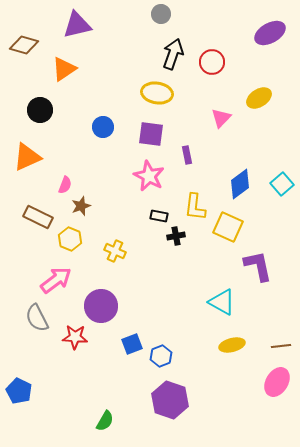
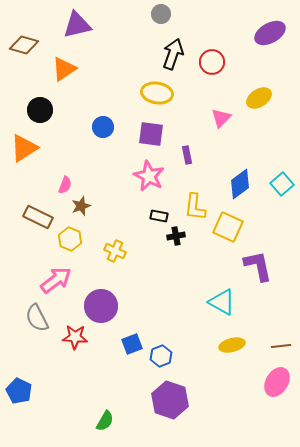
orange triangle at (27, 157): moved 3 px left, 9 px up; rotated 8 degrees counterclockwise
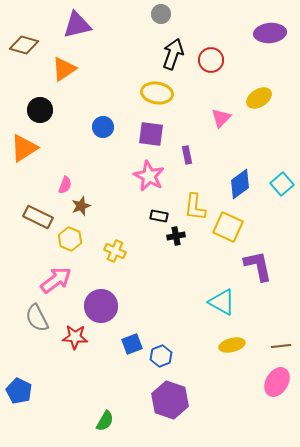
purple ellipse at (270, 33): rotated 24 degrees clockwise
red circle at (212, 62): moved 1 px left, 2 px up
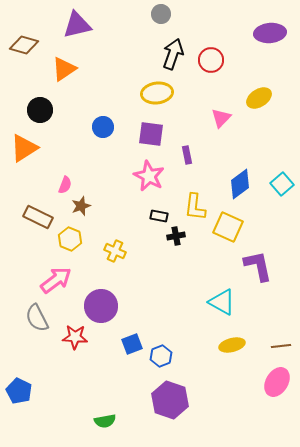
yellow ellipse at (157, 93): rotated 16 degrees counterclockwise
green semicircle at (105, 421): rotated 50 degrees clockwise
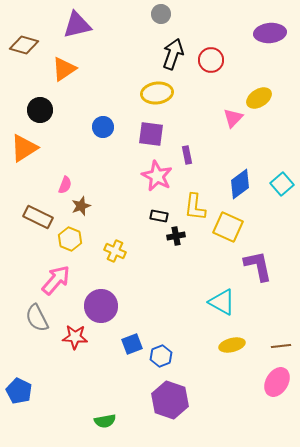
pink triangle at (221, 118): moved 12 px right
pink star at (149, 176): moved 8 px right
pink arrow at (56, 280): rotated 12 degrees counterclockwise
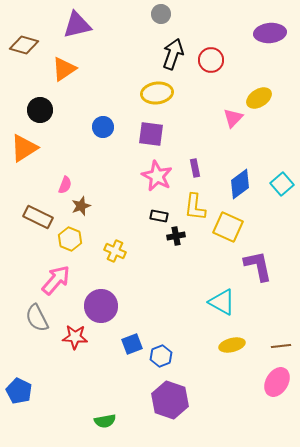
purple rectangle at (187, 155): moved 8 px right, 13 px down
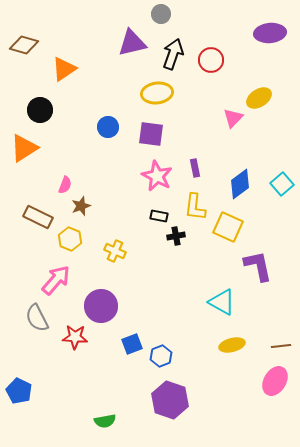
purple triangle at (77, 25): moved 55 px right, 18 px down
blue circle at (103, 127): moved 5 px right
pink ellipse at (277, 382): moved 2 px left, 1 px up
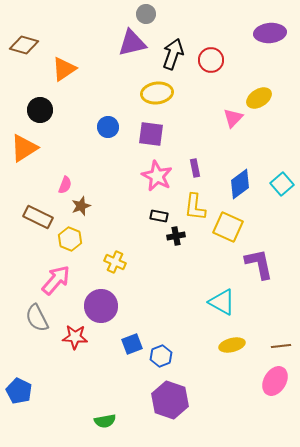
gray circle at (161, 14): moved 15 px left
yellow cross at (115, 251): moved 11 px down
purple L-shape at (258, 266): moved 1 px right, 2 px up
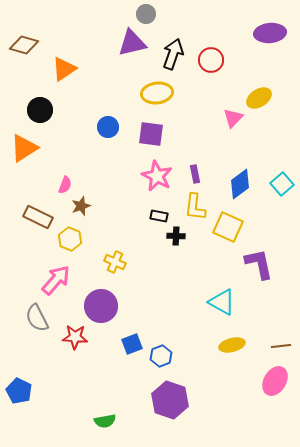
purple rectangle at (195, 168): moved 6 px down
black cross at (176, 236): rotated 12 degrees clockwise
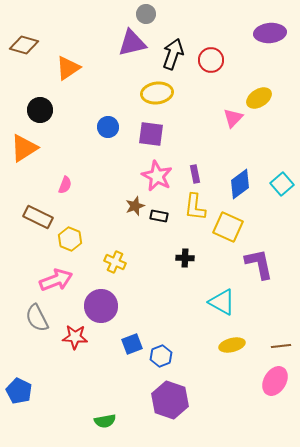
orange triangle at (64, 69): moved 4 px right, 1 px up
brown star at (81, 206): moved 54 px right
black cross at (176, 236): moved 9 px right, 22 px down
pink arrow at (56, 280): rotated 28 degrees clockwise
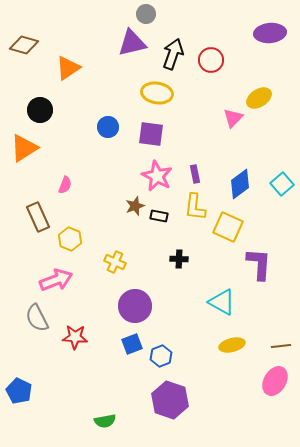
yellow ellipse at (157, 93): rotated 16 degrees clockwise
brown rectangle at (38, 217): rotated 40 degrees clockwise
black cross at (185, 258): moved 6 px left, 1 px down
purple L-shape at (259, 264): rotated 16 degrees clockwise
purple circle at (101, 306): moved 34 px right
